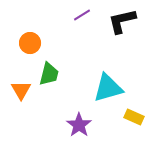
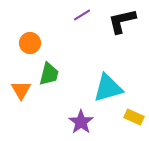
purple star: moved 2 px right, 3 px up
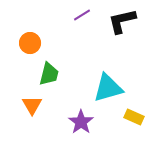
orange triangle: moved 11 px right, 15 px down
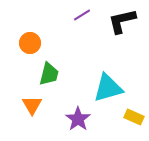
purple star: moved 3 px left, 3 px up
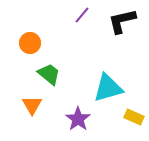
purple line: rotated 18 degrees counterclockwise
green trapezoid: rotated 65 degrees counterclockwise
